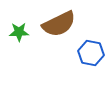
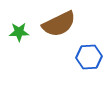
blue hexagon: moved 2 px left, 4 px down; rotated 15 degrees counterclockwise
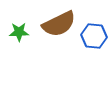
blue hexagon: moved 5 px right, 21 px up; rotated 10 degrees clockwise
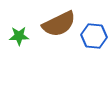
green star: moved 4 px down
